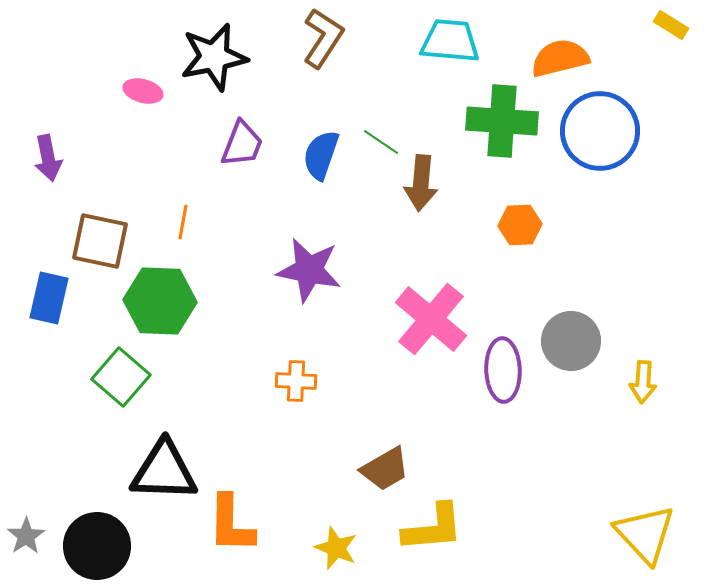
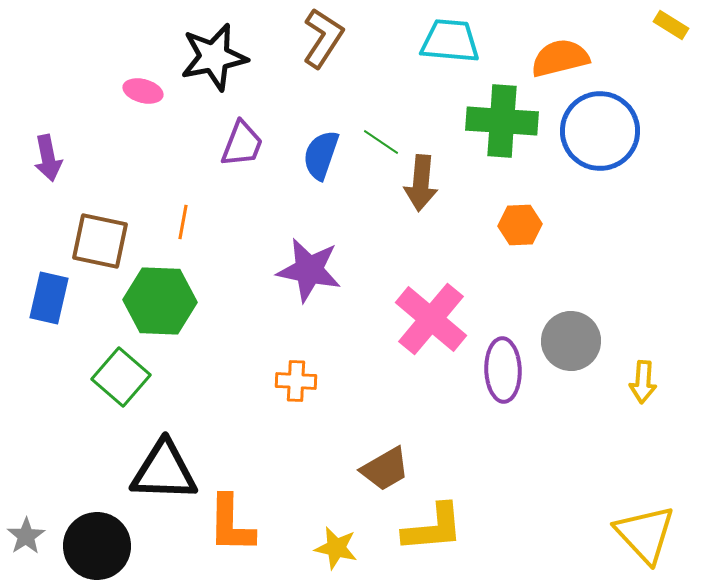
yellow star: rotated 9 degrees counterclockwise
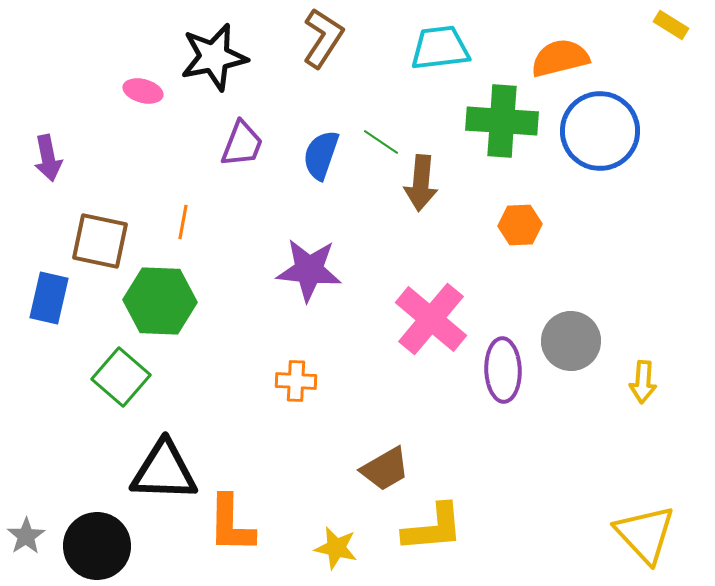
cyan trapezoid: moved 10 px left, 7 px down; rotated 12 degrees counterclockwise
purple star: rotated 6 degrees counterclockwise
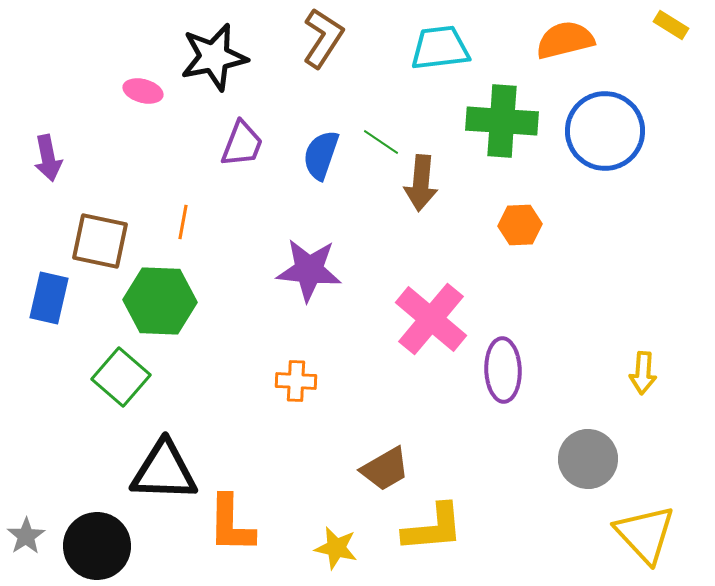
orange semicircle: moved 5 px right, 18 px up
blue circle: moved 5 px right
gray circle: moved 17 px right, 118 px down
yellow arrow: moved 9 px up
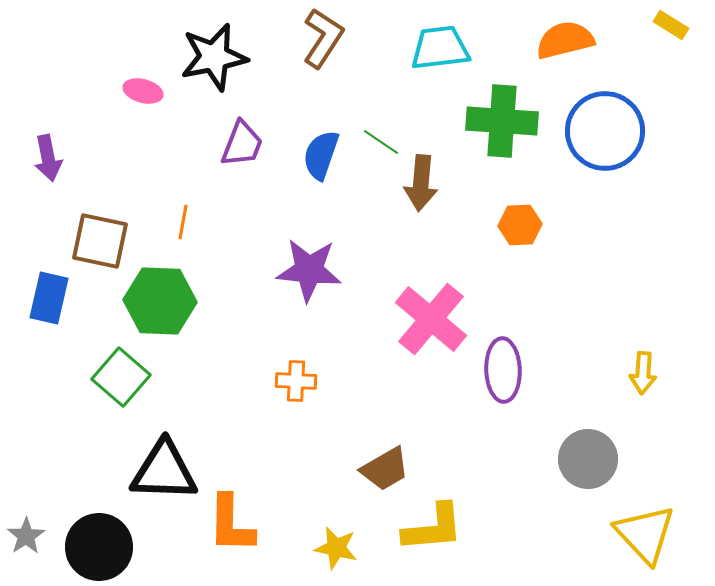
black circle: moved 2 px right, 1 px down
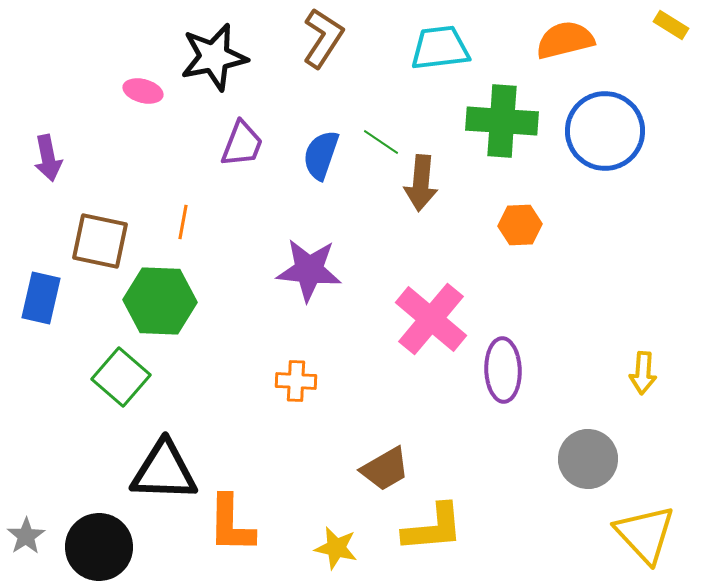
blue rectangle: moved 8 px left
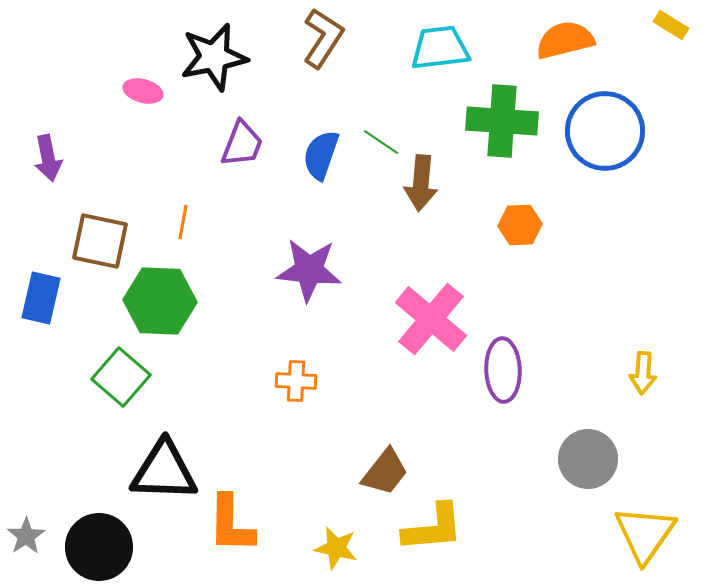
brown trapezoid: moved 3 px down; rotated 22 degrees counterclockwise
yellow triangle: rotated 18 degrees clockwise
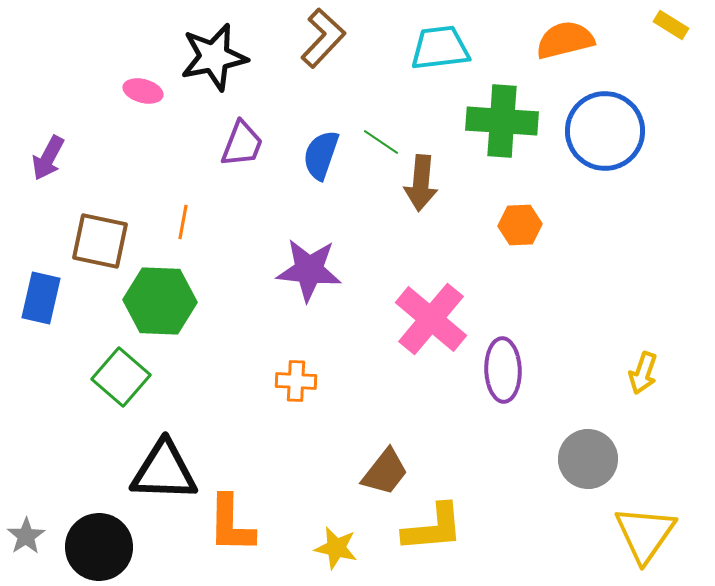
brown L-shape: rotated 10 degrees clockwise
purple arrow: rotated 39 degrees clockwise
yellow arrow: rotated 15 degrees clockwise
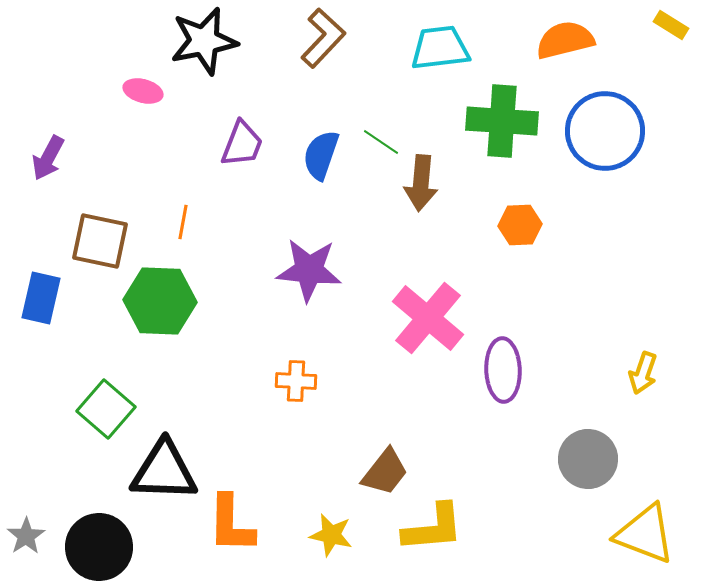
black star: moved 10 px left, 16 px up
pink cross: moved 3 px left, 1 px up
green square: moved 15 px left, 32 px down
yellow triangle: rotated 44 degrees counterclockwise
yellow star: moved 5 px left, 13 px up
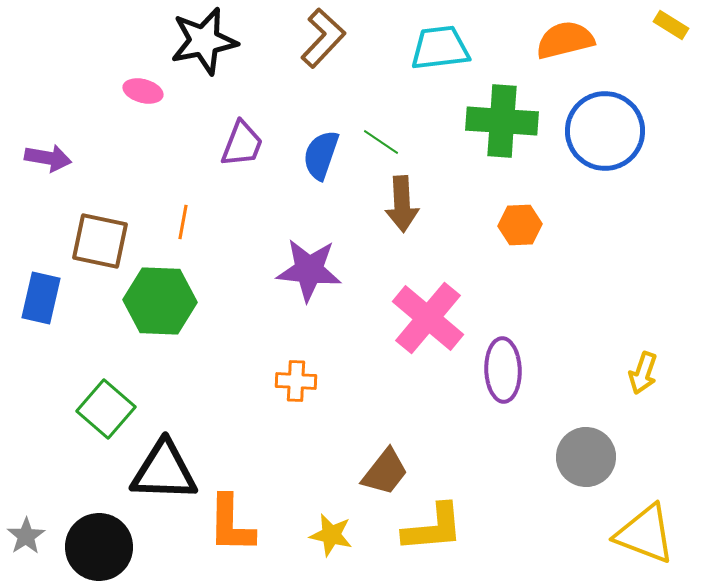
purple arrow: rotated 108 degrees counterclockwise
brown arrow: moved 19 px left, 21 px down; rotated 8 degrees counterclockwise
gray circle: moved 2 px left, 2 px up
